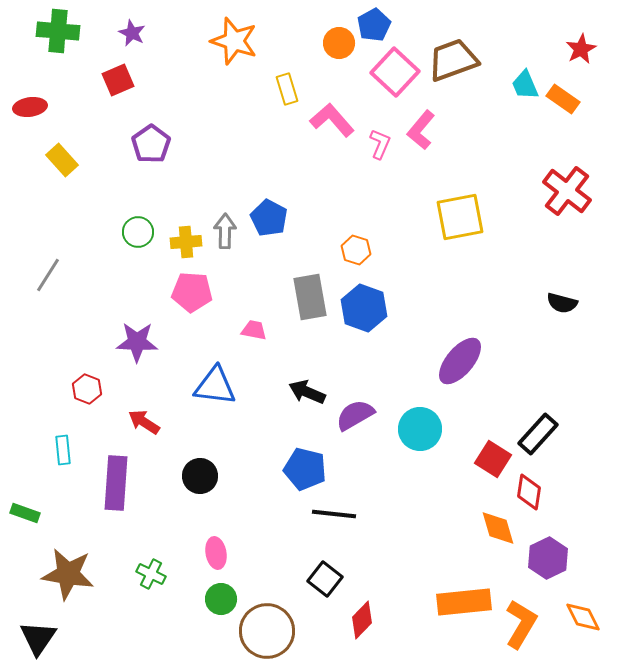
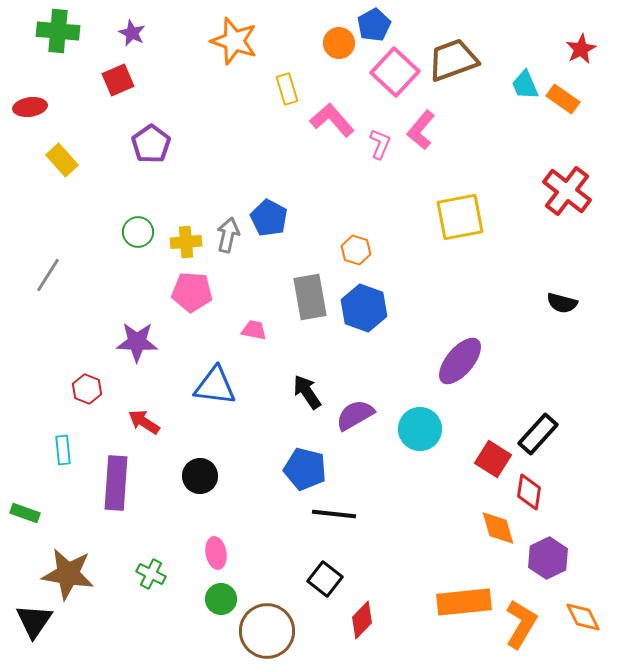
gray arrow at (225, 231): moved 3 px right, 4 px down; rotated 12 degrees clockwise
black arrow at (307, 392): rotated 33 degrees clockwise
black triangle at (38, 638): moved 4 px left, 17 px up
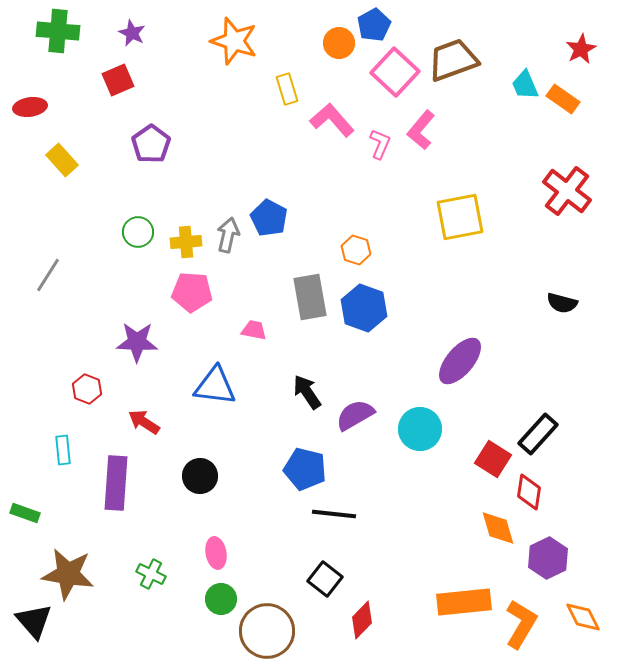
black triangle at (34, 621): rotated 15 degrees counterclockwise
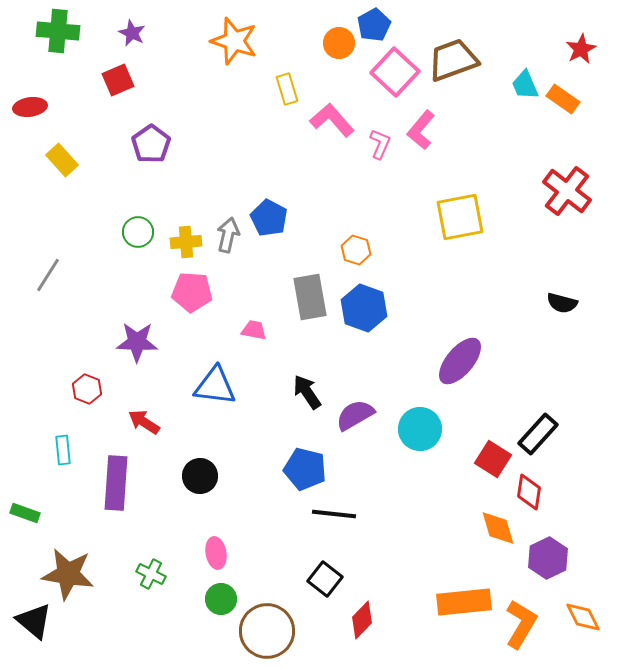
black triangle at (34, 621): rotated 9 degrees counterclockwise
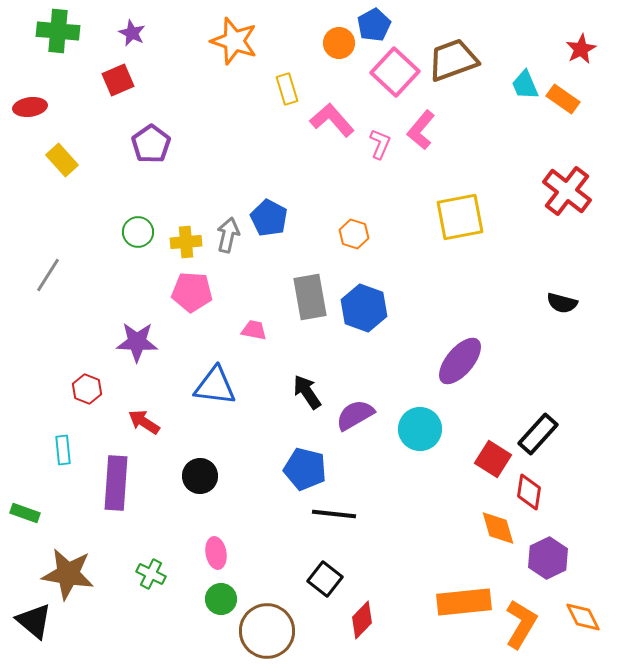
orange hexagon at (356, 250): moved 2 px left, 16 px up
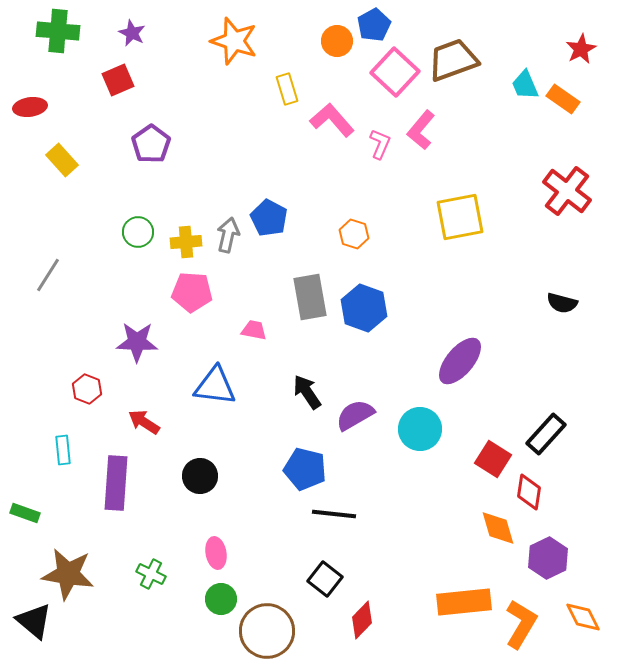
orange circle at (339, 43): moved 2 px left, 2 px up
black rectangle at (538, 434): moved 8 px right
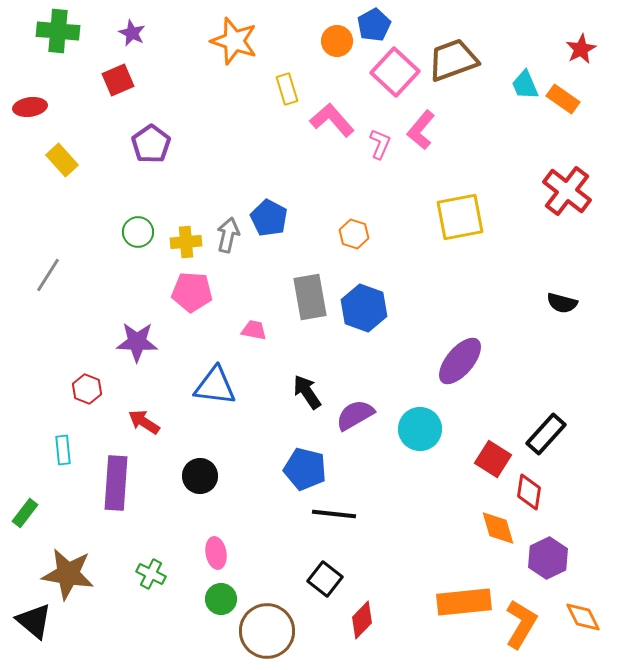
green rectangle at (25, 513): rotated 72 degrees counterclockwise
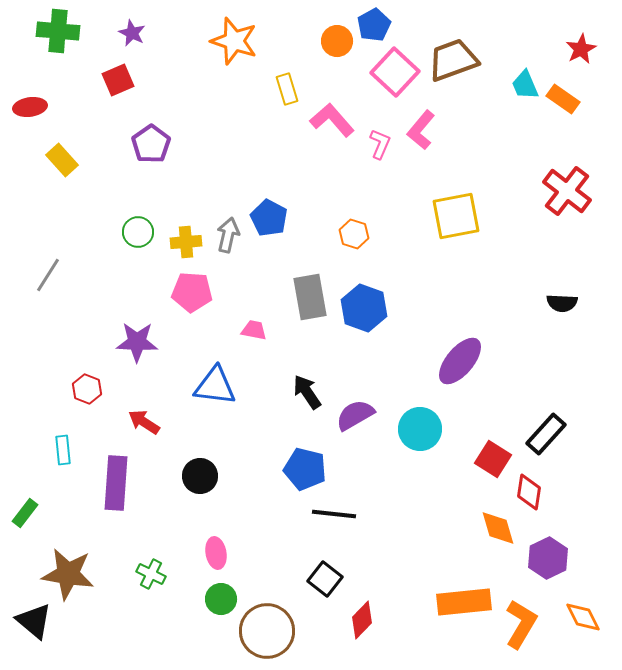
yellow square at (460, 217): moved 4 px left, 1 px up
black semicircle at (562, 303): rotated 12 degrees counterclockwise
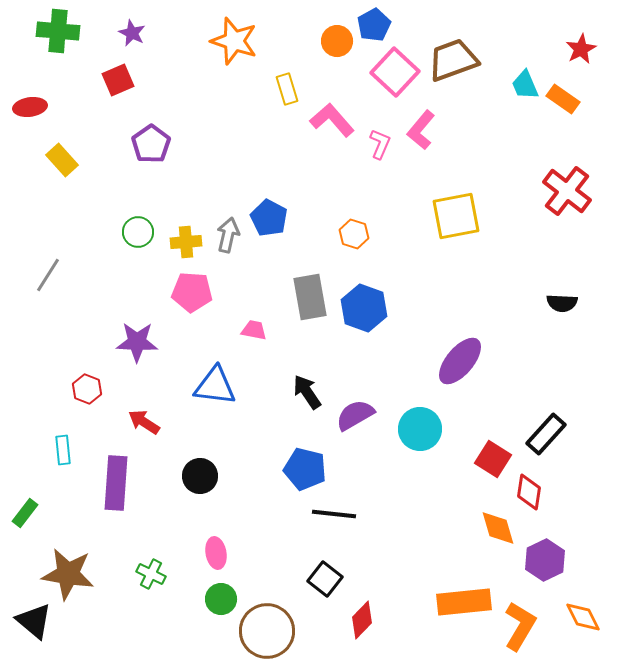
purple hexagon at (548, 558): moved 3 px left, 2 px down
orange L-shape at (521, 624): moved 1 px left, 2 px down
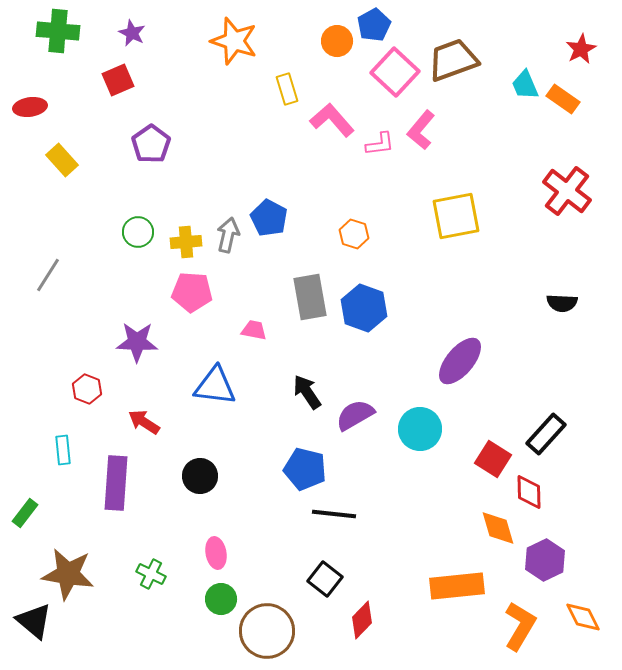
pink L-shape at (380, 144): rotated 60 degrees clockwise
red diamond at (529, 492): rotated 9 degrees counterclockwise
orange rectangle at (464, 602): moved 7 px left, 16 px up
